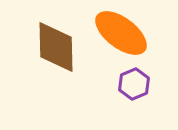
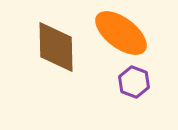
purple hexagon: moved 2 px up; rotated 16 degrees counterclockwise
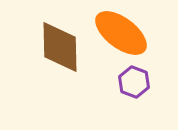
brown diamond: moved 4 px right
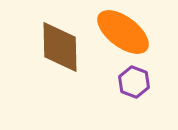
orange ellipse: moved 2 px right, 1 px up
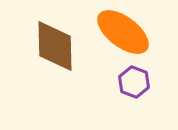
brown diamond: moved 5 px left, 1 px up
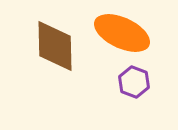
orange ellipse: moved 1 px left, 1 px down; rotated 12 degrees counterclockwise
